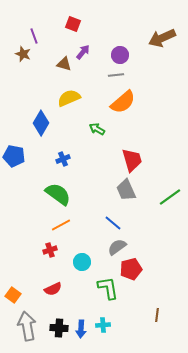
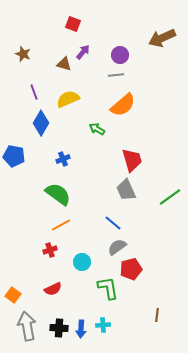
purple line: moved 56 px down
yellow semicircle: moved 1 px left, 1 px down
orange semicircle: moved 3 px down
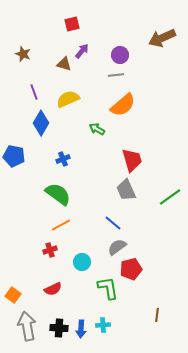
red square: moved 1 px left; rotated 35 degrees counterclockwise
purple arrow: moved 1 px left, 1 px up
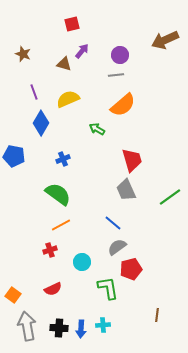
brown arrow: moved 3 px right, 2 px down
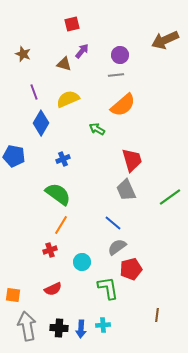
orange line: rotated 30 degrees counterclockwise
orange square: rotated 28 degrees counterclockwise
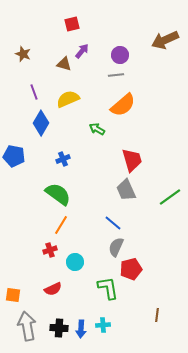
gray semicircle: moved 1 px left; rotated 30 degrees counterclockwise
cyan circle: moved 7 px left
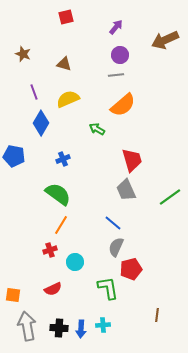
red square: moved 6 px left, 7 px up
purple arrow: moved 34 px right, 24 px up
